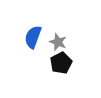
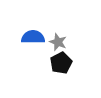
blue semicircle: rotated 70 degrees clockwise
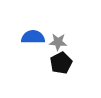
gray star: rotated 18 degrees counterclockwise
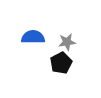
gray star: moved 9 px right; rotated 12 degrees counterclockwise
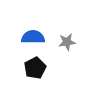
black pentagon: moved 26 px left, 5 px down
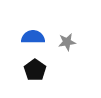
black pentagon: moved 2 px down; rotated 10 degrees counterclockwise
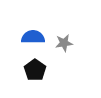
gray star: moved 3 px left, 1 px down
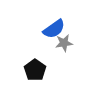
blue semicircle: moved 21 px right, 8 px up; rotated 145 degrees clockwise
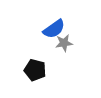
black pentagon: rotated 20 degrees counterclockwise
